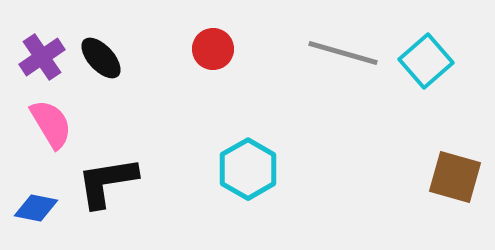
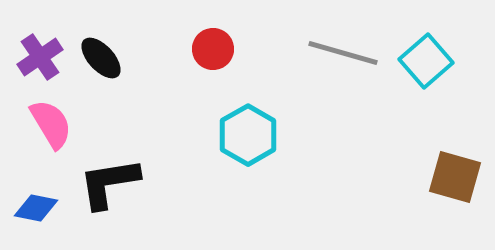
purple cross: moved 2 px left
cyan hexagon: moved 34 px up
black L-shape: moved 2 px right, 1 px down
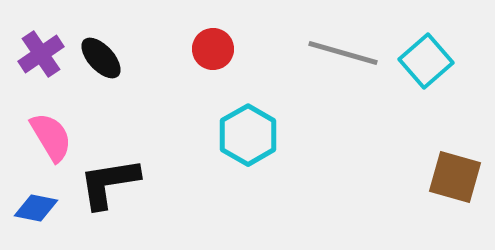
purple cross: moved 1 px right, 3 px up
pink semicircle: moved 13 px down
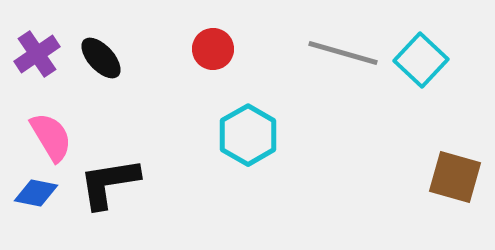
purple cross: moved 4 px left
cyan square: moved 5 px left, 1 px up; rotated 6 degrees counterclockwise
blue diamond: moved 15 px up
